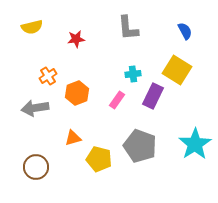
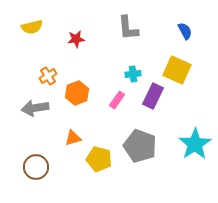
yellow square: rotated 8 degrees counterclockwise
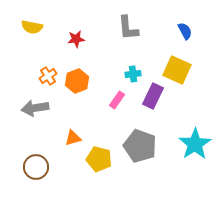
yellow semicircle: rotated 25 degrees clockwise
orange hexagon: moved 12 px up
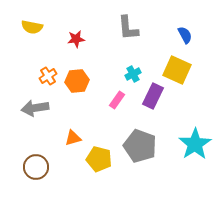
blue semicircle: moved 4 px down
cyan cross: rotated 21 degrees counterclockwise
orange hexagon: rotated 15 degrees clockwise
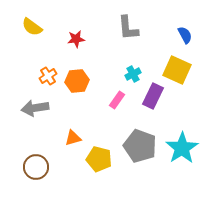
yellow semicircle: rotated 25 degrees clockwise
cyan star: moved 13 px left, 4 px down
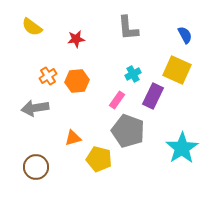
gray pentagon: moved 12 px left, 15 px up
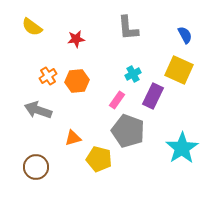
yellow square: moved 2 px right
gray arrow: moved 3 px right, 2 px down; rotated 28 degrees clockwise
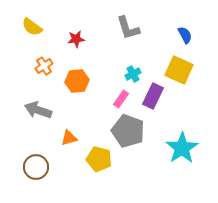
gray L-shape: rotated 12 degrees counterclockwise
orange cross: moved 4 px left, 10 px up
pink rectangle: moved 4 px right, 1 px up
orange triangle: moved 4 px left
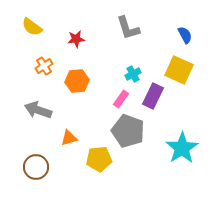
yellow pentagon: rotated 20 degrees counterclockwise
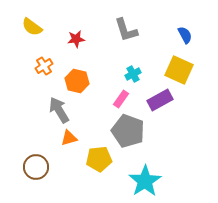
gray L-shape: moved 2 px left, 2 px down
orange hexagon: rotated 20 degrees clockwise
purple rectangle: moved 7 px right, 4 px down; rotated 35 degrees clockwise
gray arrow: moved 21 px right; rotated 40 degrees clockwise
cyan star: moved 37 px left, 33 px down
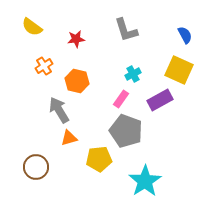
gray pentagon: moved 2 px left
